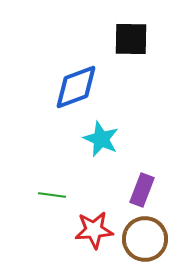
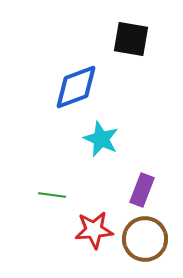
black square: rotated 9 degrees clockwise
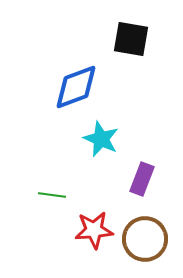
purple rectangle: moved 11 px up
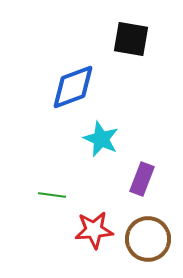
blue diamond: moved 3 px left
brown circle: moved 3 px right
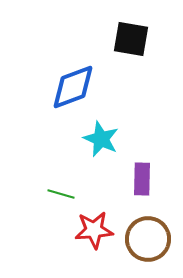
purple rectangle: rotated 20 degrees counterclockwise
green line: moved 9 px right, 1 px up; rotated 8 degrees clockwise
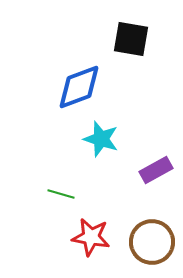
blue diamond: moved 6 px right
cyan star: rotated 6 degrees counterclockwise
purple rectangle: moved 14 px right, 9 px up; rotated 60 degrees clockwise
red star: moved 3 px left, 7 px down; rotated 15 degrees clockwise
brown circle: moved 4 px right, 3 px down
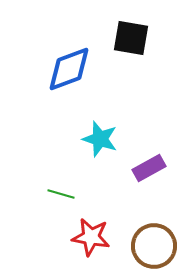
black square: moved 1 px up
blue diamond: moved 10 px left, 18 px up
cyan star: moved 1 px left
purple rectangle: moved 7 px left, 2 px up
brown circle: moved 2 px right, 4 px down
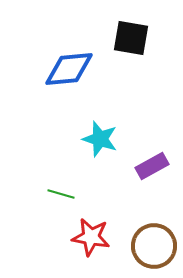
blue diamond: rotated 15 degrees clockwise
purple rectangle: moved 3 px right, 2 px up
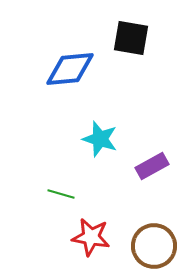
blue diamond: moved 1 px right
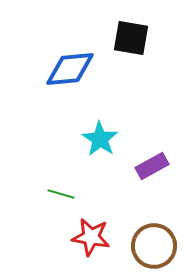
cyan star: rotated 15 degrees clockwise
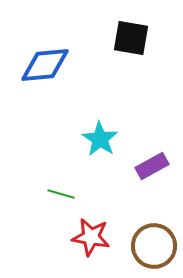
blue diamond: moved 25 px left, 4 px up
